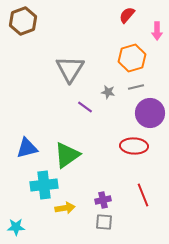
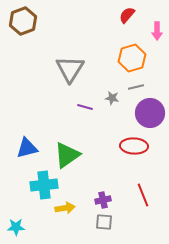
gray star: moved 4 px right, 6 px down
purple line: rotated 21 degrees counterclockwise
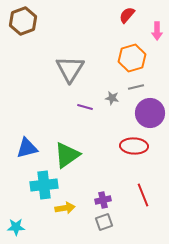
gray square: rotated 24 degrees counterclockwise
